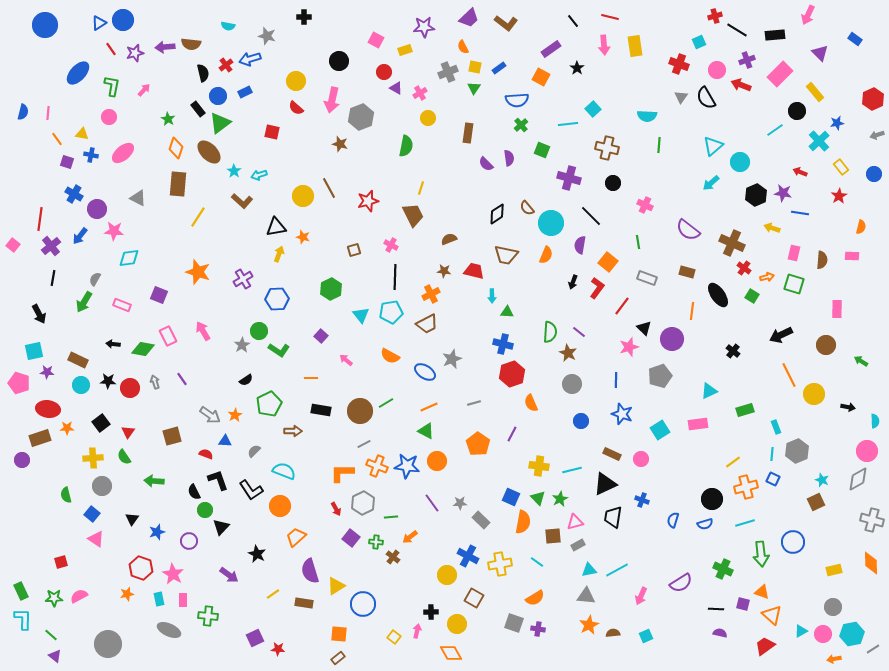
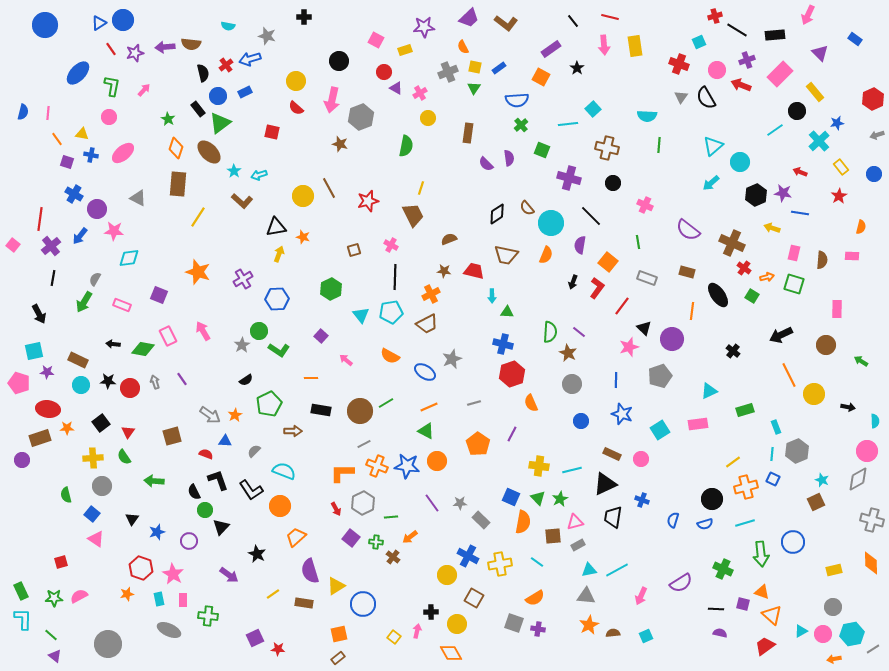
orange square at (339, 634): rotated 18 degrees counterclockwise
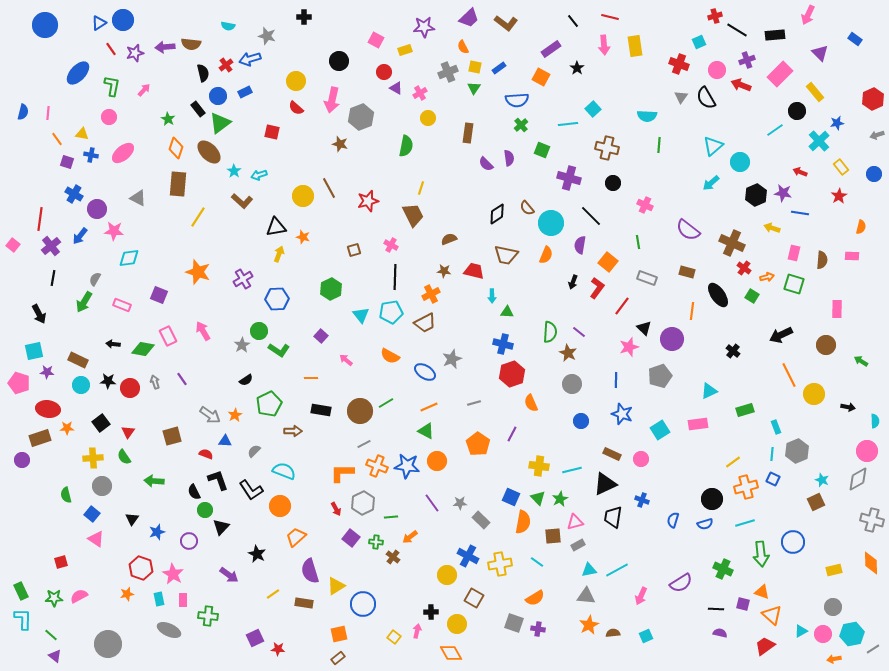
brown trapezoid at (427, 324): moved 2 px left, 1 px up
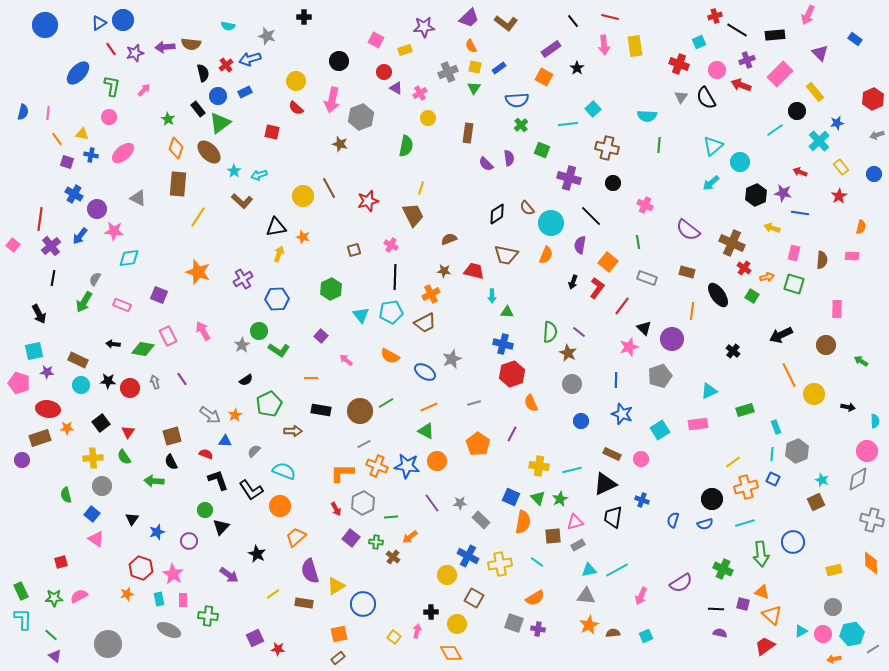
orange semicircle at (463, 47): moved 8 px right, 1 px up
orange square at (541, 77): moved 3 px right
black semicircle at (194, 492): moved 23 px left, 30 px up
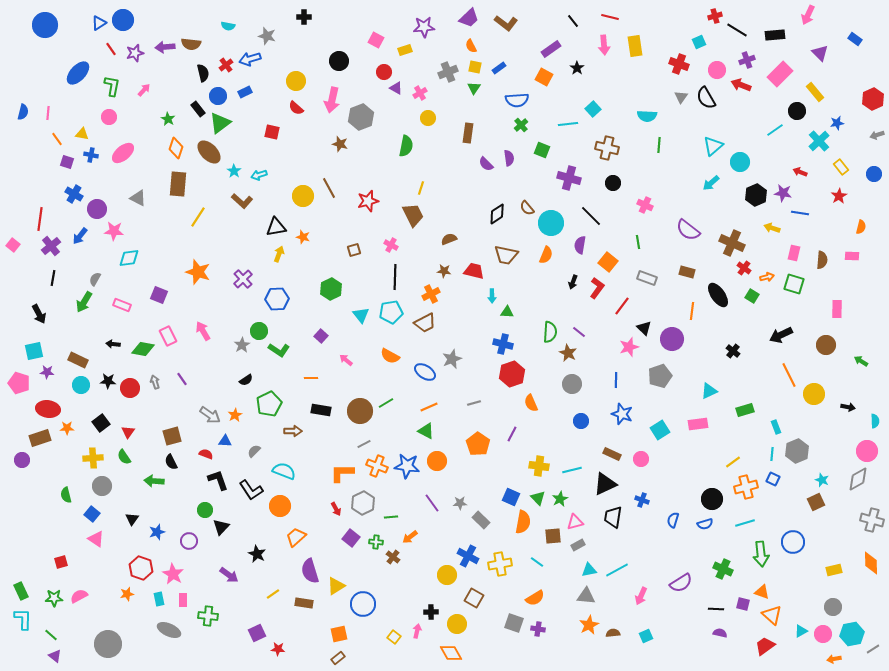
purple cross at (243, 279): rotated 12 degrees counterclockwise
purple square at (255, 638): moved 2 px right, 5 px up
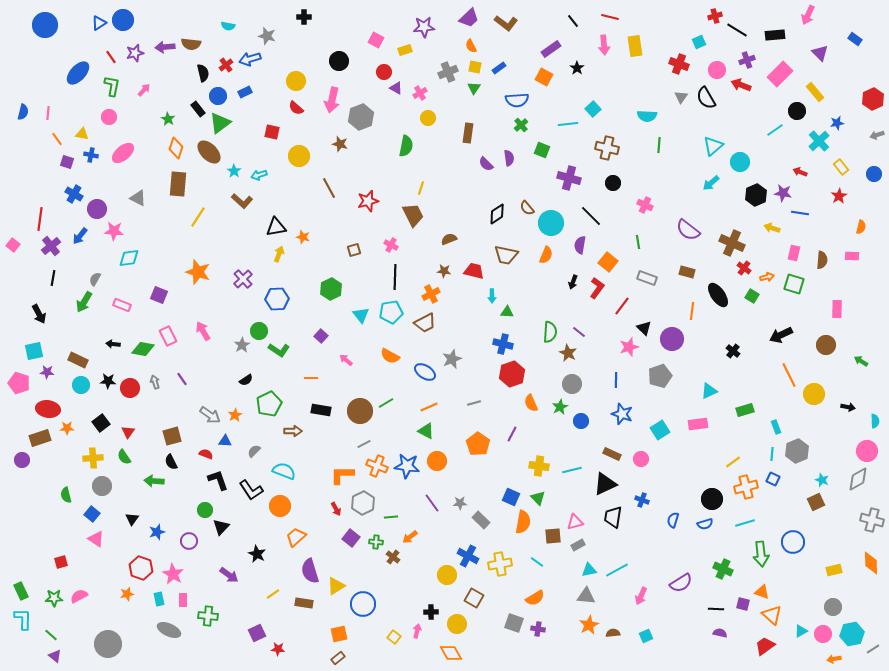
red line at (111, 49): moved 8 px down
yellow circle at (303, 196): moved 4 px left, 40 px up
orange L-shape at (342, 473): moved 2 px down
green star at (560, 499): moved 92 px up
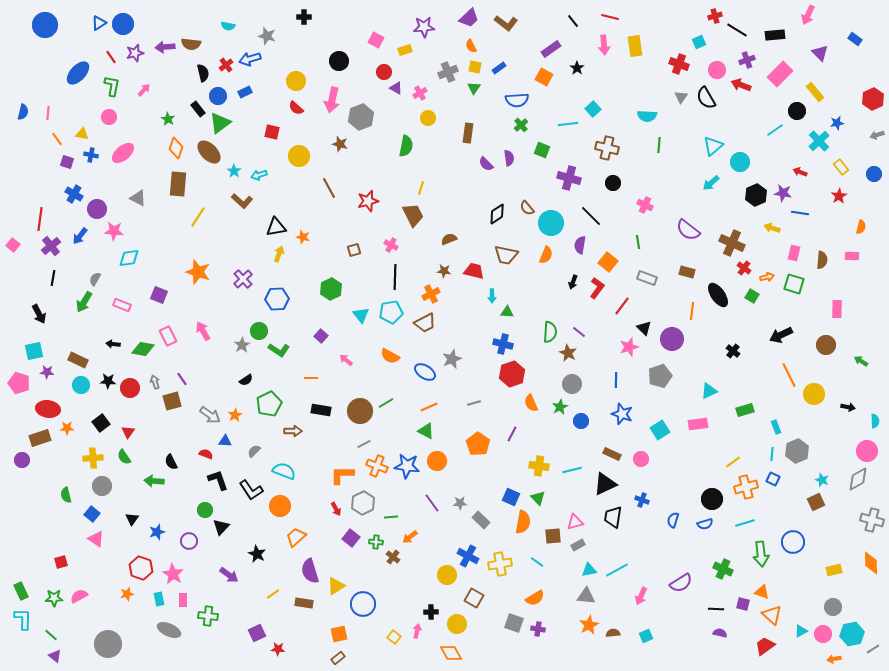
blue circle at (123, 20): moved 4 px down
brown square at (172, 436): moved 35 px up
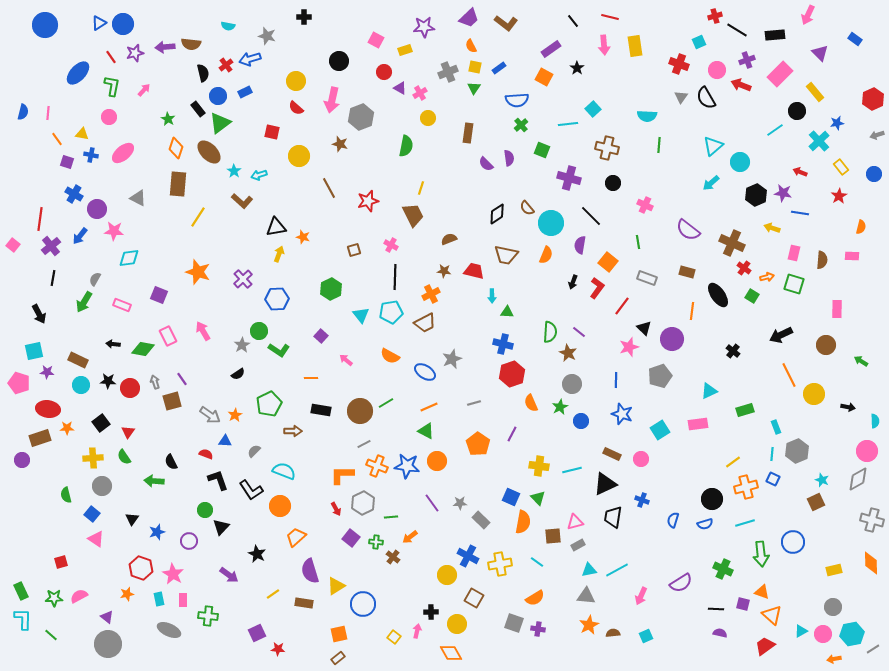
purple triangle at (396, 88): moved 4 px right
black semicircle at (246, 380): moved 8 px left, 6 px up
purple triangle at (55, 656): moved 52 px right, 39 px up
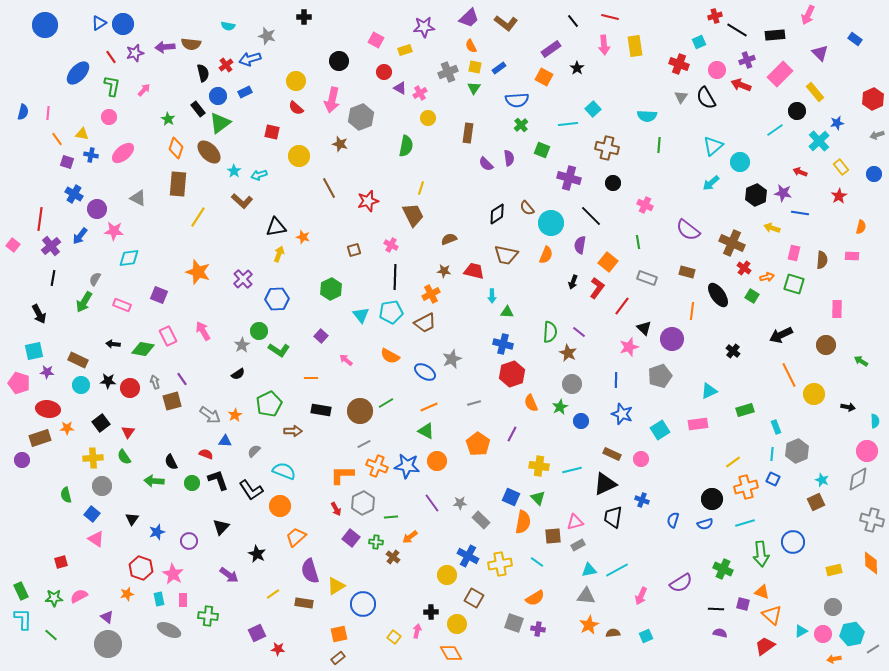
green circle at (205, 510): moved 13 px left, 27 px up
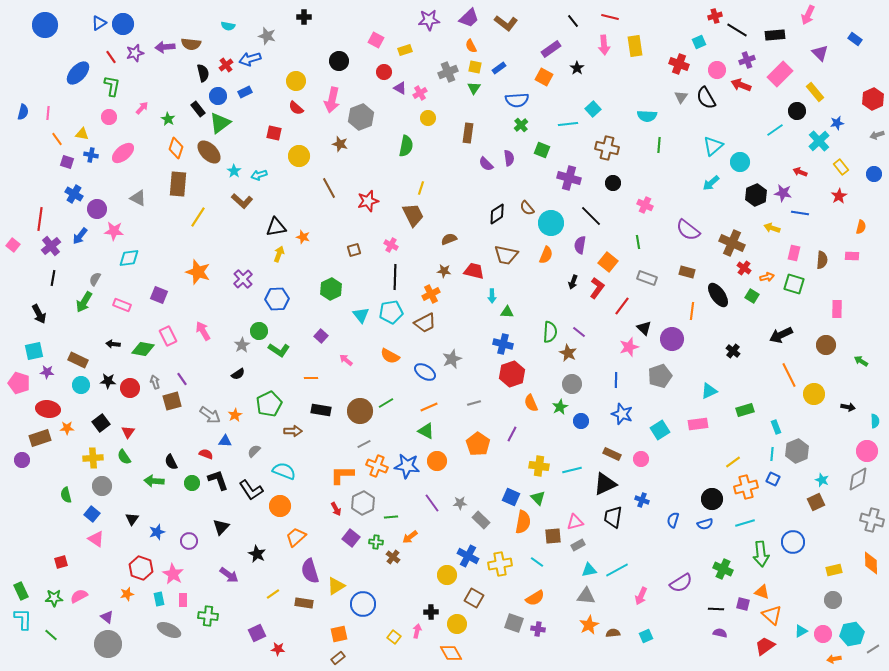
purple star at (424, 27): moved 5 px right, 7 px up
pink arrow at (144, 90): moved 2 px left, 18 px down
red square at (272, 132): moved 2 px right, 1 px down
gray circle at (833, 607): moved 7 px up
